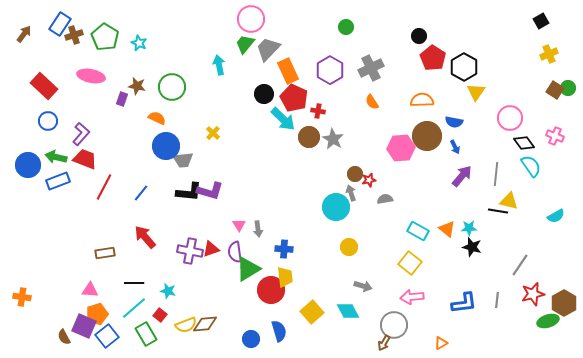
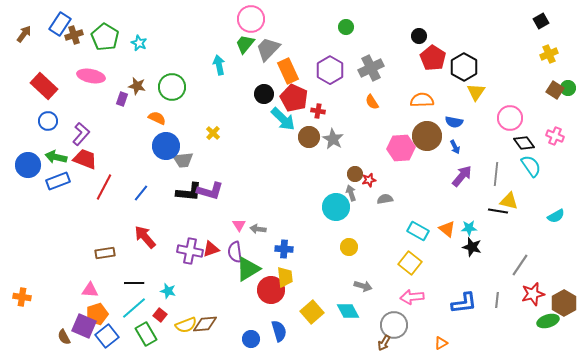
gray arrow at (258, 229): rotated 105 degrees clockwise
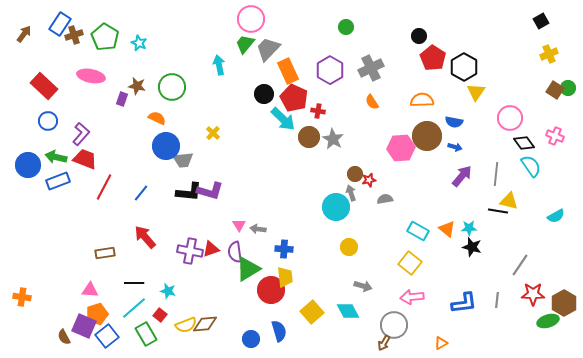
blue arrow at (455, 147): rotated 48 degrees counterclockwise
red star at (533, 294): rotated 15 degrees clockwise
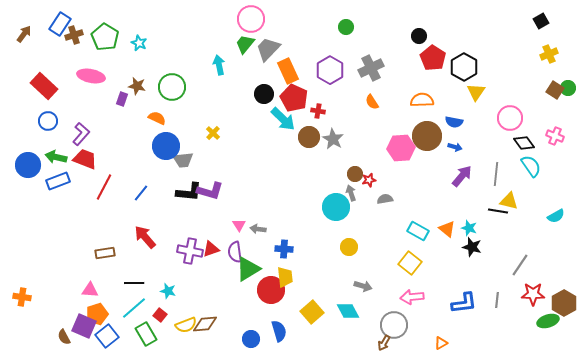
cyan star at (469, 228): rotated 21 degrees clockwise
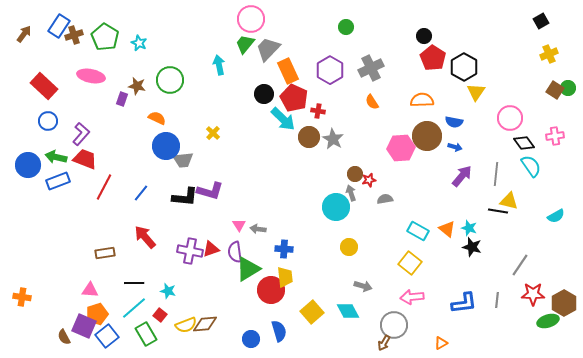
blue rectangle at (60, 24): moved 1 px left, 2 px down
black circle at (419, 36): moved 5 px right
green circle at (172, 87): moved 2 px left, 7 px up
pink cross at (555, 136): rotated 30 degrees counterclockwise
black L-shape at (189, 192): moved 4 px left, 5 px down
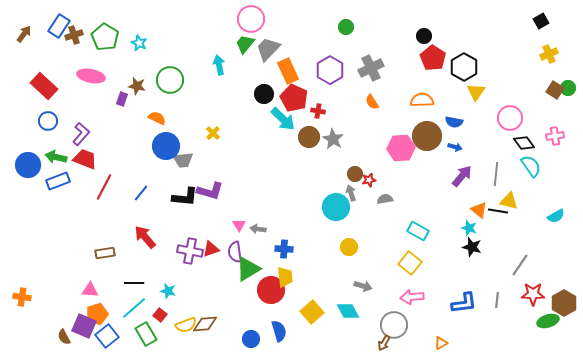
orange triangle at (447, 229): moved 32 px right, 19 px up
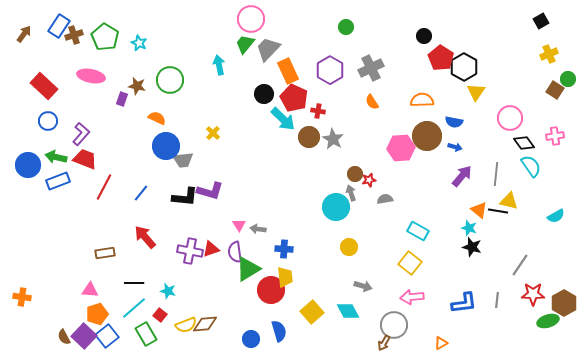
red pentagon at (433, 58): moved 8 px right
green circle at (568, 88): moved 9 px up
purple square at (84, 326): moved 10 px down; rotated 20 degrees clockwise
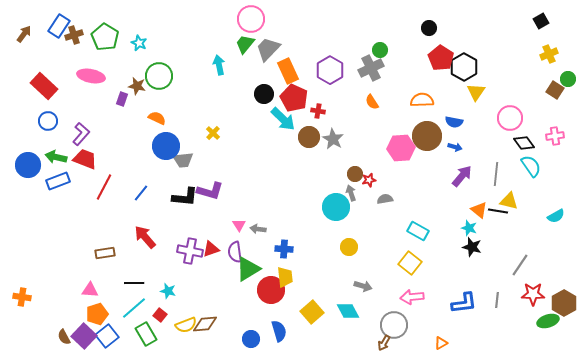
green circle at (346, 27): moved 34 px right, 23 px down
black circle at (424, 36): moved 5 px right, 8 px up
green circle at (170, 80): moved 11 px left, 4 px up
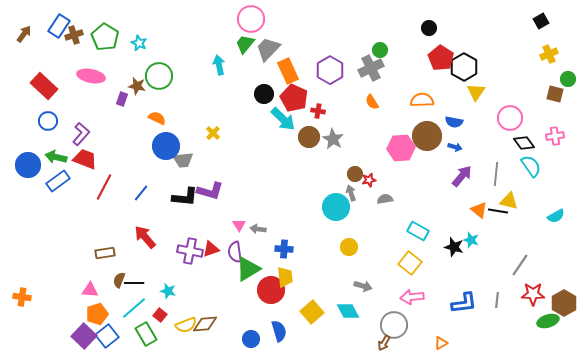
brown square at (555, 90): moved 4 px down; rotated 18 degrees counterclockwise
blue rectangle at (58, 181): rotated 15 degrees counterclockwise
cyan star at (469, 228): moved 2 px right, 12 px down
black star at (472, 247): moved 18 px left
brown semicircle at (64, 337): moved 55 px right, 57 px up; rotated 49 degrees clockwise
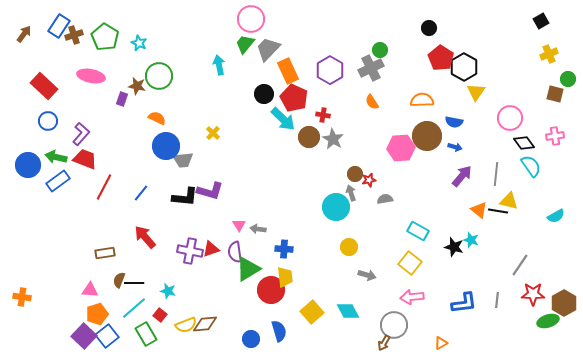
red cross at (318, 111): moved 5 px right, 4 px down
gray arrow at (363, 286): moved 4 px right, 11 px up
